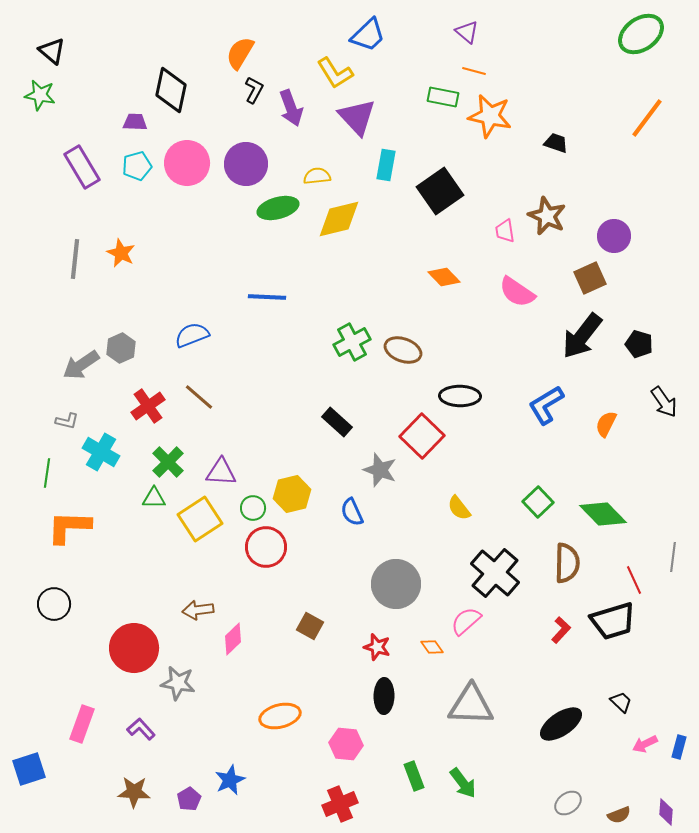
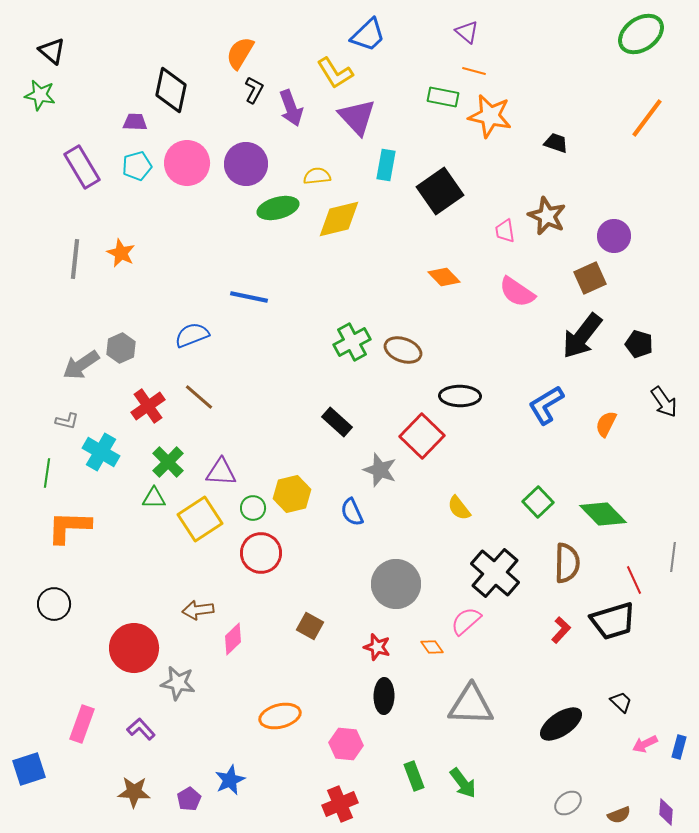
blue line at (267, 297): moved 18 px left; rotated 9 degrees clockwise
red circle at (266, 547): moved 5 px left, 6 px down
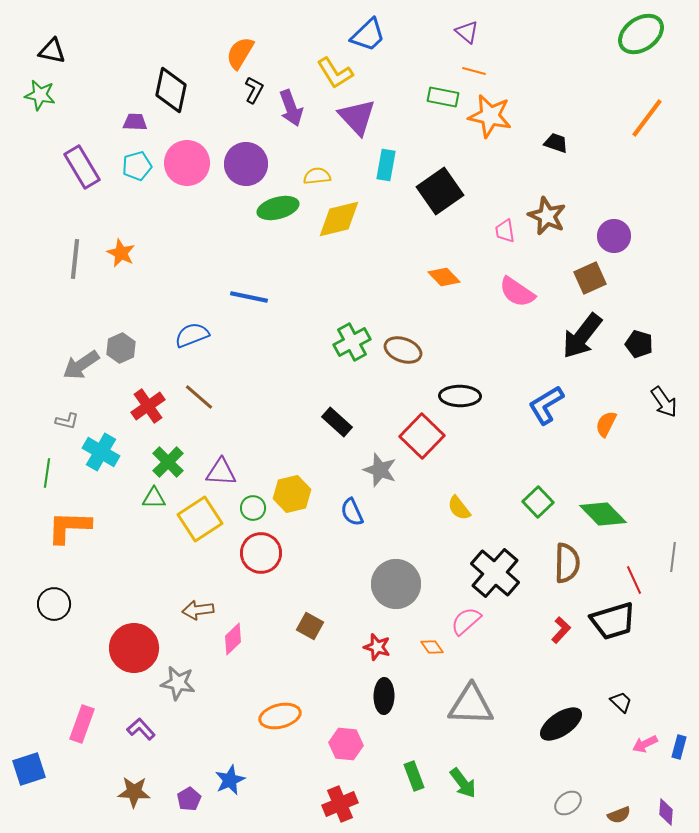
black triangle at (52, 51): rotated 28 degrees counterclockwise
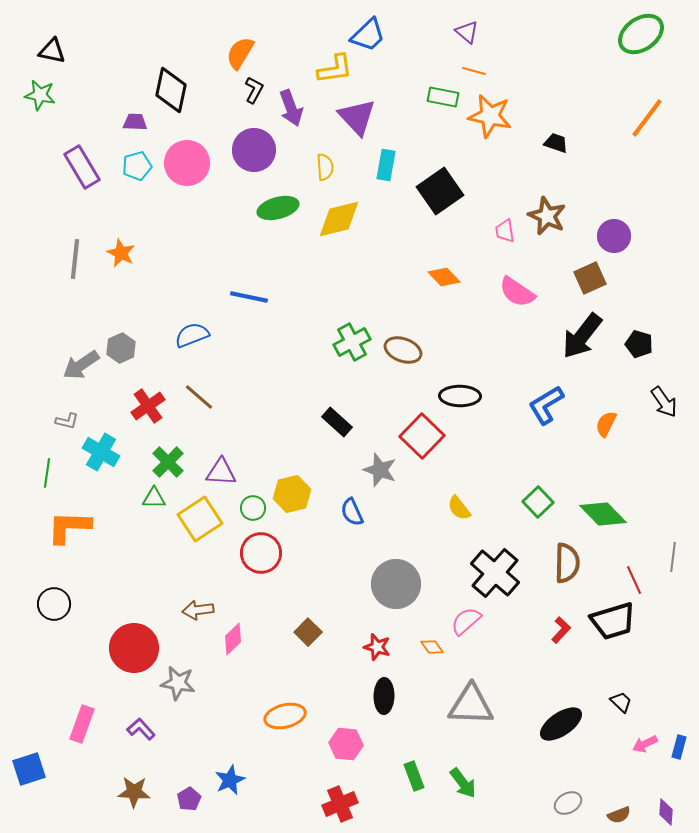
yellow L-shape at (335, 73): moved 4 px up; rotated 66 degrees counterclockwise
purple circle at (246, 164): moved 8 px right, 14 px up
yellow semicircle at (317, 176): moved 8 px right, 9 px up; rotated 92 degrees clockwise
brown square at (310, 626): moved 2 px left, 6 px down; rotated 16 degrees clockwise
orange ellipse at (280, 716): moved 5 px right
gray ellipse at (568, 803): rotated 8 degrees clockwise
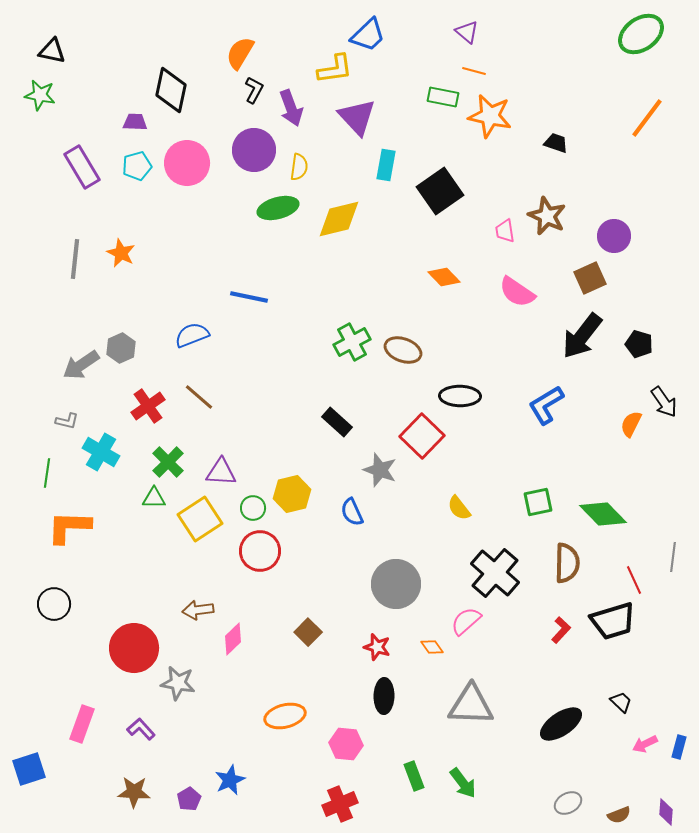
yellow semicircle at (325, 167): moved 26 px left; rotated 12 degrees clockwise
orange semicircle at (606, 424): moved 25 px right
green square at (538, 502): rotated 32 degrees clockwise
red circle at (261, 553): moved 1 px left, 2 px up
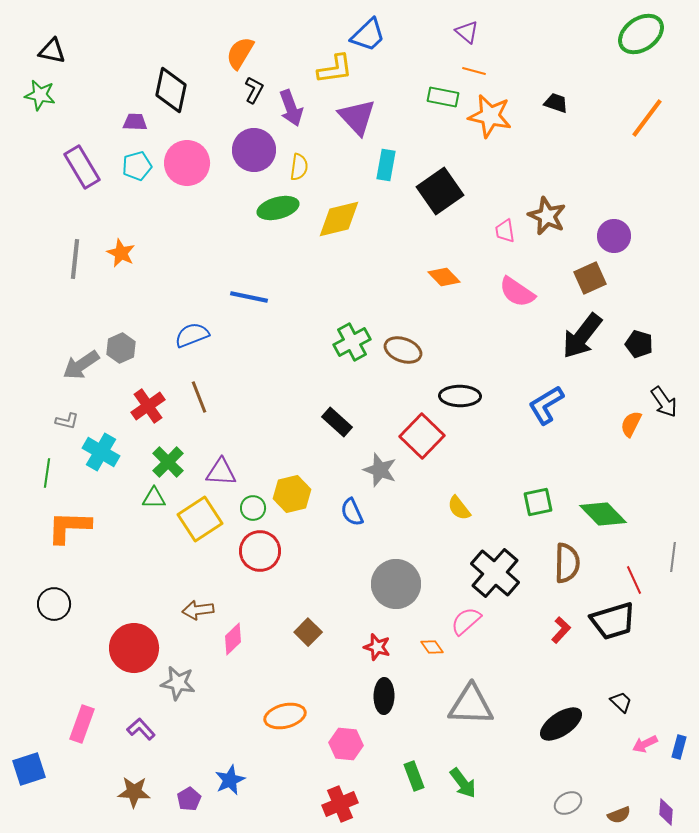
black trapezoid at (556, 143): moved 40 px up
brown line at (199, 397): rotated 28 degrees clockwise
